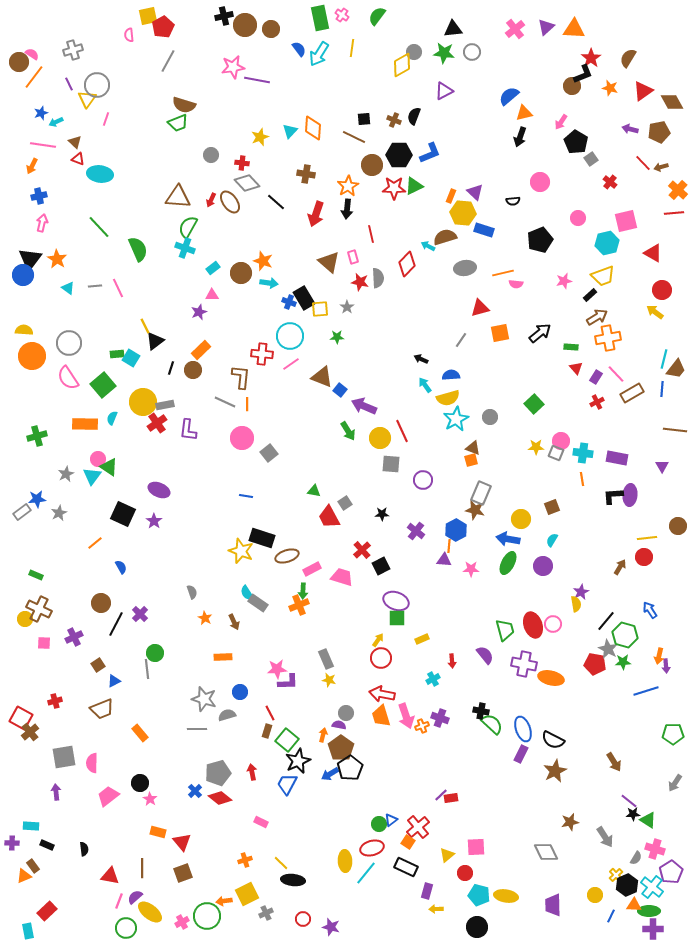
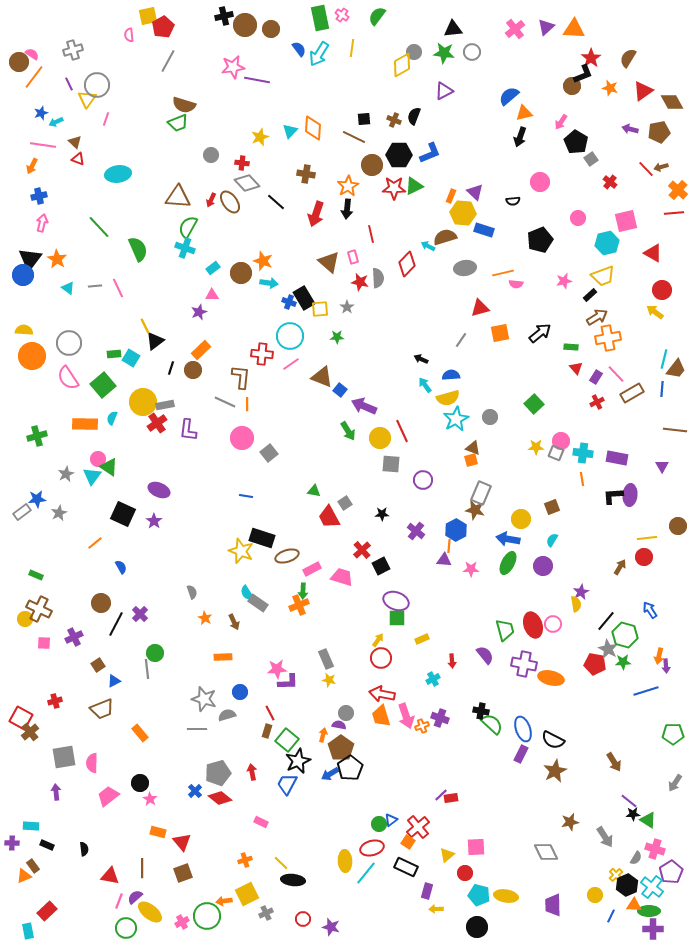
red line at (643, 163): moved 3 px right, 6 px down
cyan ellipse at (100, 174): moved 18 px right; rotated 15 degrees counterclockwise
green rectangle at (117, 354): moved 3 px left
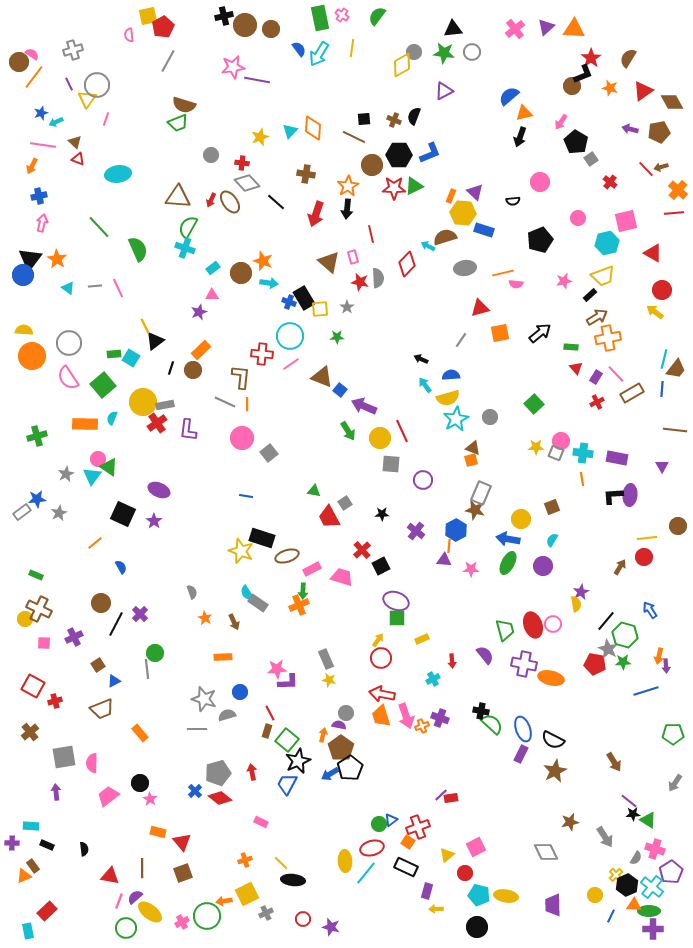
red square at (21, 718): moved 12 px right, 32 px up
red cross at (418, 827): rotated 20 degrees clockwise
pink square at (476, 847): rotated 24 degrees counterclockwise
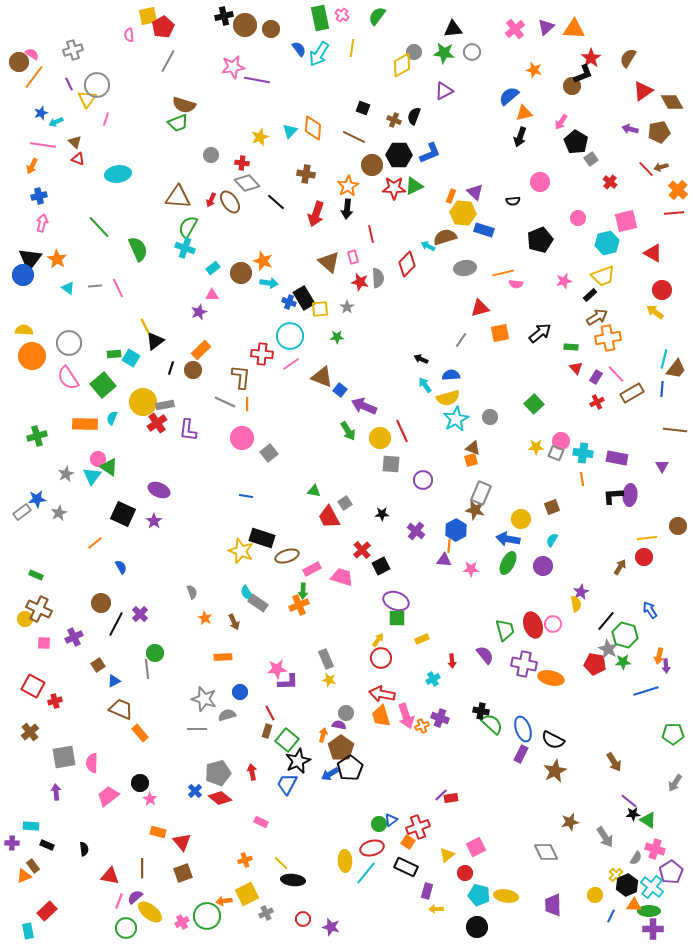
orange star at (610, 88): moved 76 px left, 18 px up
black square at (364, 119): moved 1 px left, 11 px up; rotated 24 degrees clockwise
brown trapezoid at (102, 709): moved 19 px right; rotated 135 degrees counterclockwise
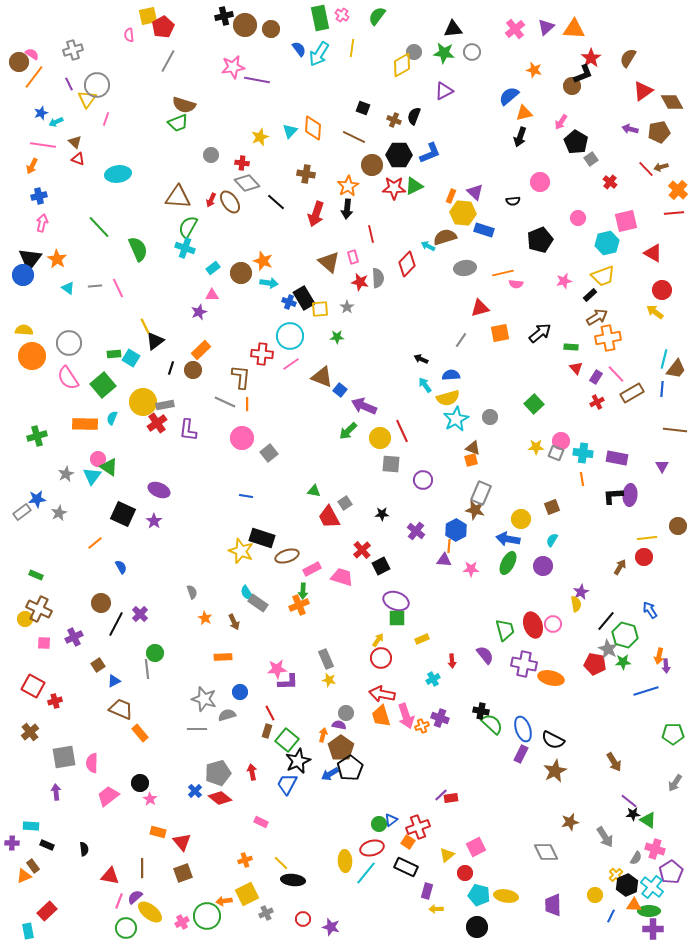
green arrow at (348, 431): rotated 78 degrees clockwise
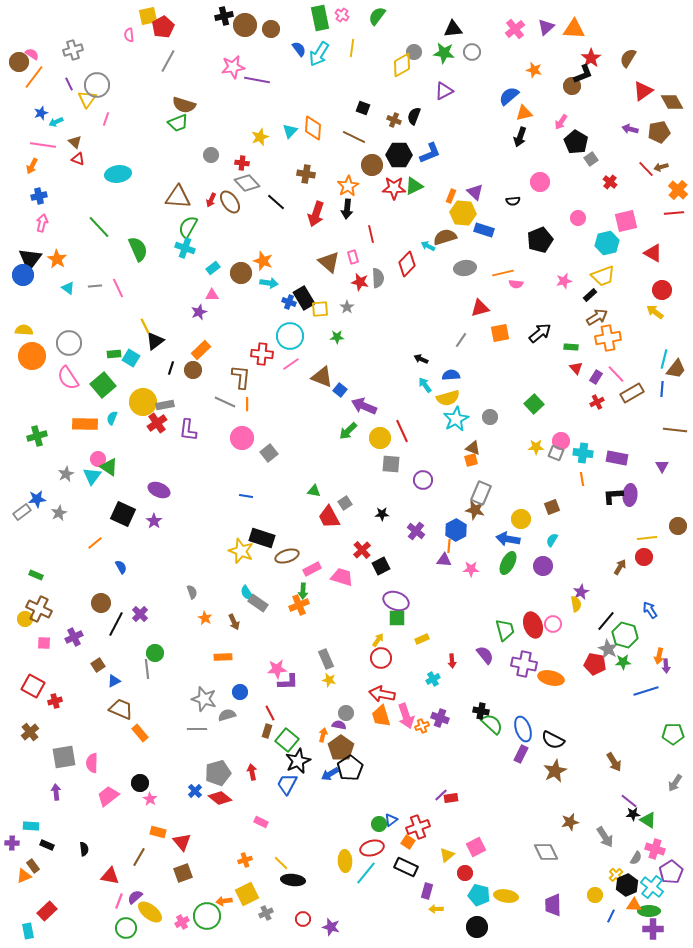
brown line at (142, 868): moved 3 px left, 11 px up; rotated 30 degrees clockwise
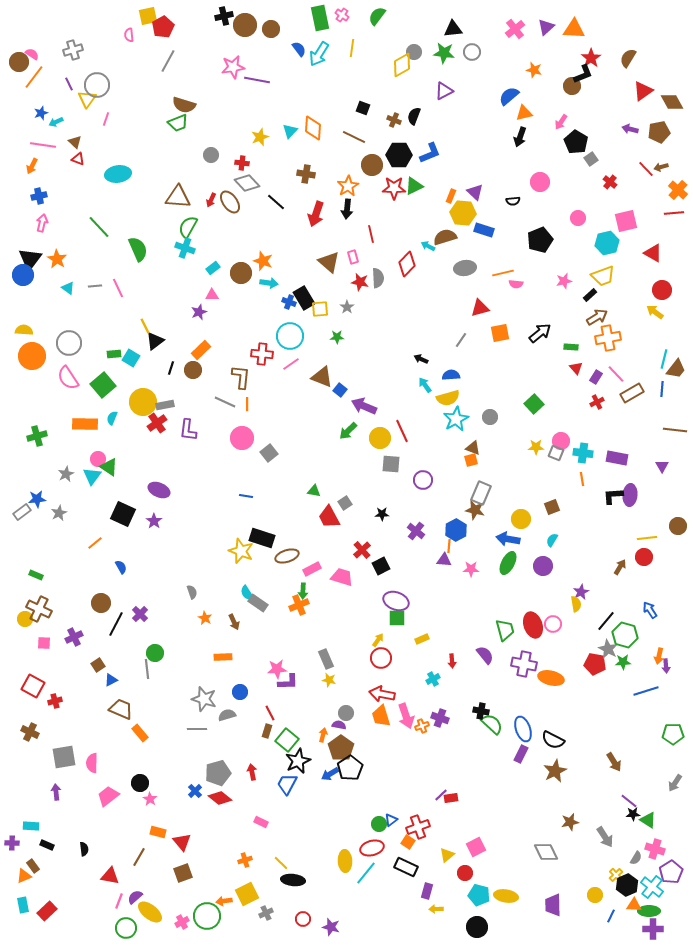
blue triangle at (114, 681): moved 3 px left, 1 px up
brown cross at (30, 732): rotated 24 degrees counterclockwise
cyan rectangle at (28, 931): moved 5 px left, 26 px up
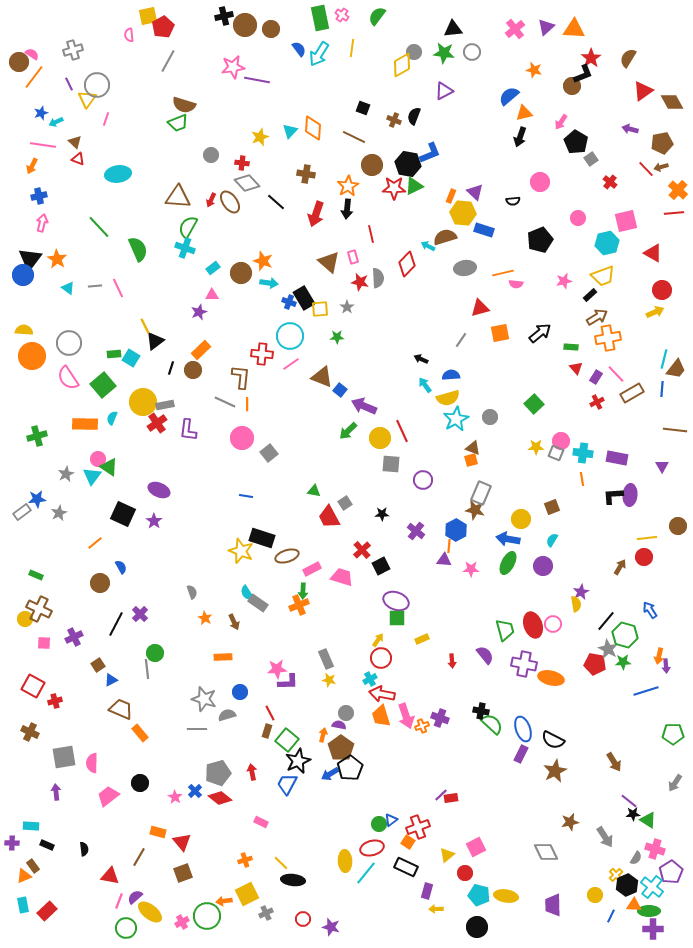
brown pentagon at (659, 132): moved 3 px right, 11 px down
black hexagon at (399, 155): moved 9 px right, 9 px down; rotated 10 degrees clockwise
yellow arrow at (655, 312): rotated 120 degrees clockwise
brown circle at (101, 603): moved 1 px left, 20 px up
cyan cross at (433, 679): moved 63 px left
pink star at (150, 799): moved 25 px right, 2 px up
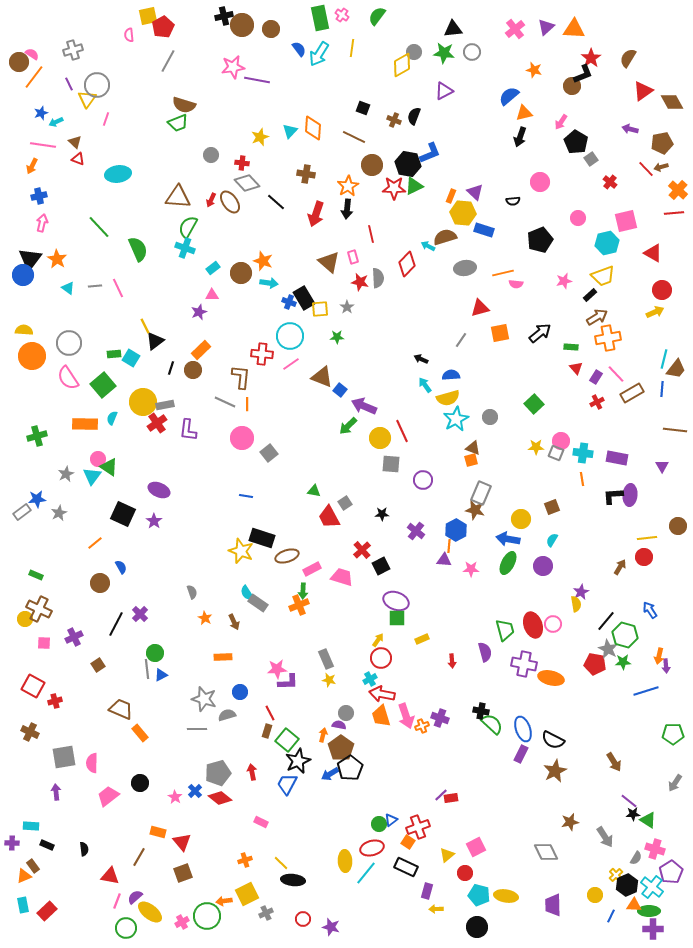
brown circle at (245, 25): moved 3 px left
green arrow at (348, 431): moved 5 px up
purple semicircle at (485, 655): moved 3 px up; rotated 24 degrees clockwise
blue triangle at (111, 680): moved 50 px right, 5 px up
pink line at (119, 901): moved 2 px left
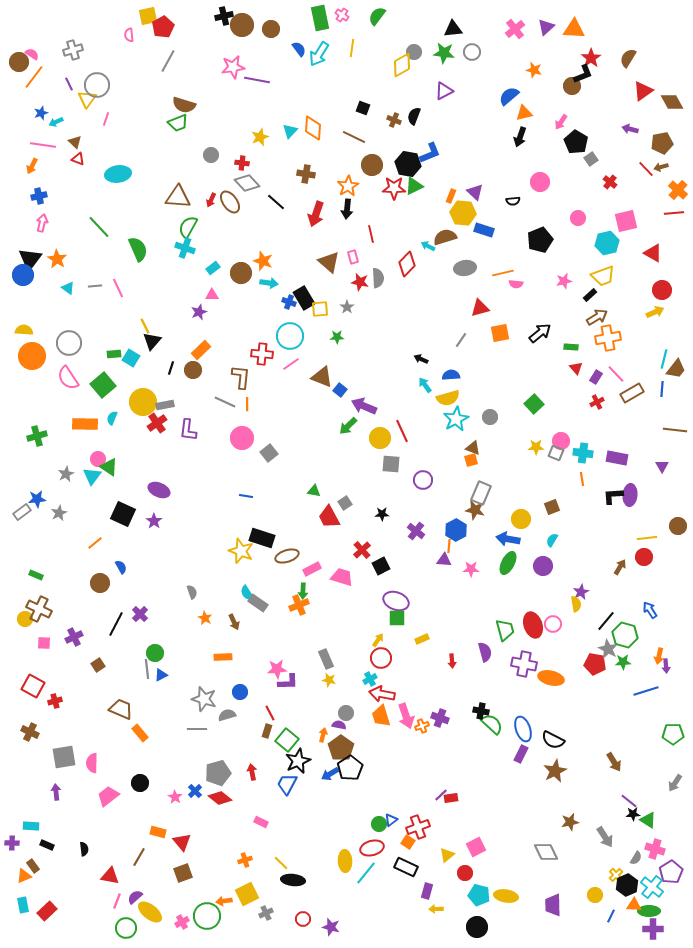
black triangle at (155, 341): moved 3 px left; rotated 12 degrees counterclockwise
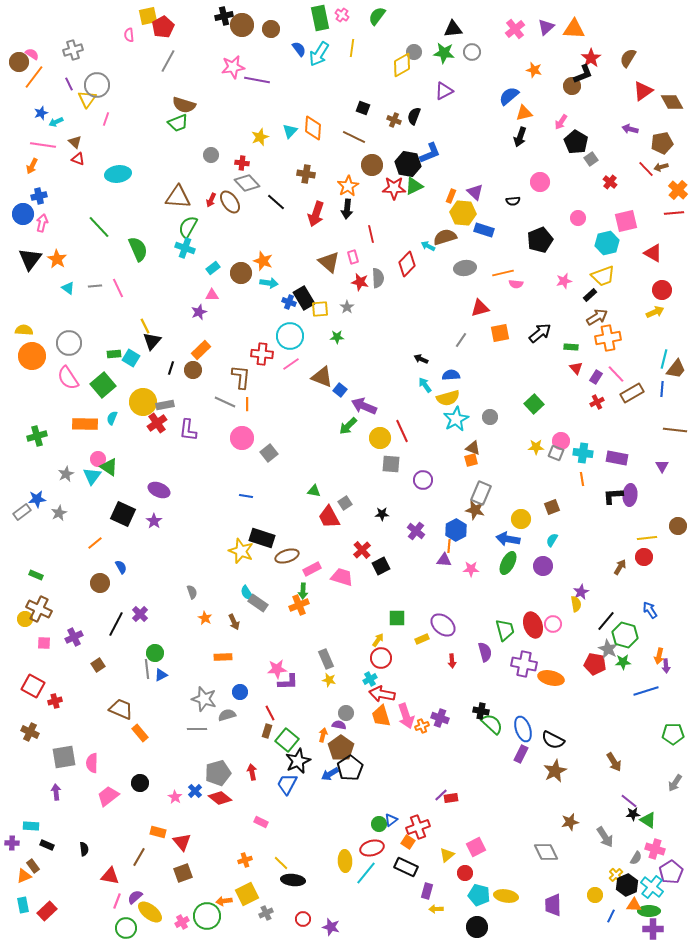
blue circle at (23, 275): moved 61 px up
purple ellipse at (396, 601): moved 47 px right, 24 px down; rotated 20 degrees clockwise
